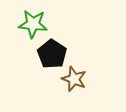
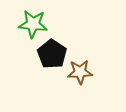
brown star: moved 6 px right, 7 px up; rotated 25 degrees counterclockwise
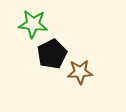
black pentagon: rotated 12 degrees clockwise
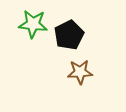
black pentagon: moved 17 px right, 19 px up
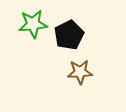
green star: rotated 12 degrees counterclockwise
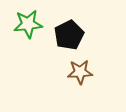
green star: moved 5 px left
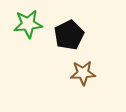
brown star: moved 3 px right, 1 px down
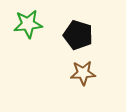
black pentagon: moved 9 px right; rotated 28 degrees counterclockwise
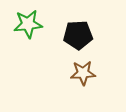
black pentagon: rotated 20 degrees counterclockwise
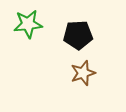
brown star: rotated 15 degrees counterclockwise
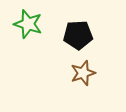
green star: rotated 24 degrees clockwise
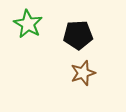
green star: rotated 12 degrees clockwise
